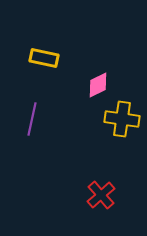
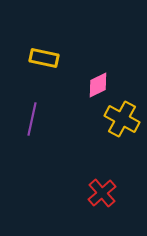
yellow cross: rotated 20 degrees clockwise
red cross: moved 1 px right, 2 px up
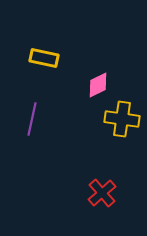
yellow cross: rotated 20 degrees counterclockwise
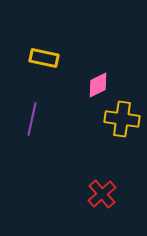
red cross: moved 1 px down
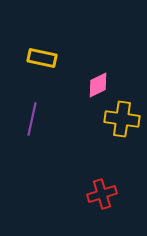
yellow rectangle: moved 2 px left
red cross: rotated 24 degrees clockwise
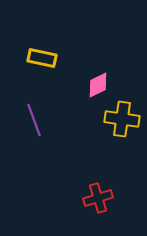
purple line: moved 2 px right, 1 px down; rotated 32 degrees counterclockwise
red cross: moved 4 px left, 4 px down
